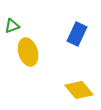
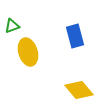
blue rectangle: moved 2 px left, 2 px down; rotated 40 degrees counterclockwise
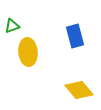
yellow ellipse: rotated 12 degrees clockwise
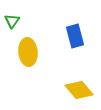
green triangle: moved 5 px up; rotated 35 degrees counterclockwise
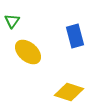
yellow ellipse: rotated 44 degrees counterclockwise
yellow diamond: moved 10 px left, 2 px down; rotated 32 degrees counterclockwise
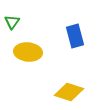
green triangle: moved 1 px down
yellow ellipse: rotated 36 degrees counterclockwise
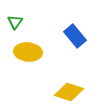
green triangle: moved 3 px right
blue rectangle: rotated 25 degrees counterclockwise
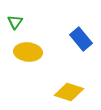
blue rectangle: moved 6 px right, 3 px down
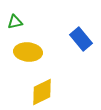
green triangle: rotated 42 degrees clockwise
yellow diamond: moved 27 px left; rotated 44 degrees counterclockwise
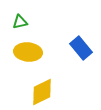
green triangle: moved 5 px right
blue rectangle: moved 9 px down
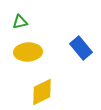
yellow ellipse: rotated 8 degrees counterclockwise
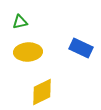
blue rectangle: rotated 25 degrees counterclockwise
